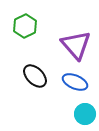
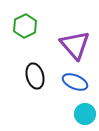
purple triangle: moved 1 px left
black ellipse: rotated 30 degrees clockwise
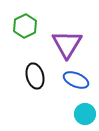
purple triangle: moved 8 px left, 1 px up; rotated 12 degrees clockwise
blue ellipse: moved 1 px right, 2 px up
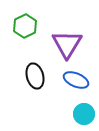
cyan circle: moved 1 px left
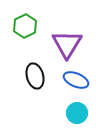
cyan circle: moved 7 px left, 1 px up
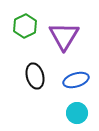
purple triangle: moved 3 px left, 8 px up
blue ellipse: rotated 40 degrees counterclockwise
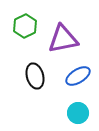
purple triangle: moved 1 px left, 3 px down; rotated 48 degrees clockwise
blue ellipse: moved 2 px right, 4 px up; rotated 15 degrees counterclockwise
cyan circle: moved 1 px right
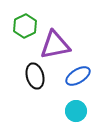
purple triangle: moved 8 px left, 6 px down
cyan circle: moved 2 px left, 2 px up
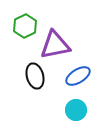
cyan circle: moved 1 px up
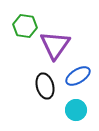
green hexagon: rotated 25 degrees counterclockwise
purple triangle: rotated 44 degrees counterclockwise
black ellipse: moved 10 px right, 10 px down
